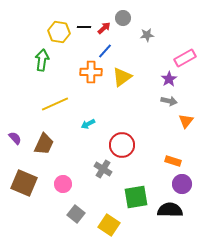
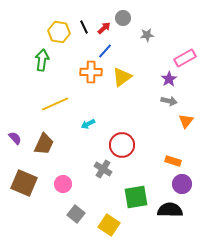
black line: rotated 64 degrees clockwise
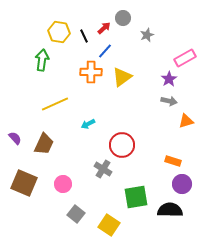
black line: moved 9 px down
gray star: rotated 16 degrees counterclockwise
orange triangle: rotated 35 degrees clockwise
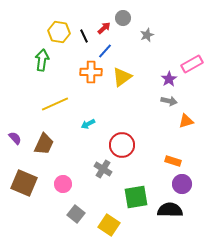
pink rectangle: moved 7 px right, 6 px down
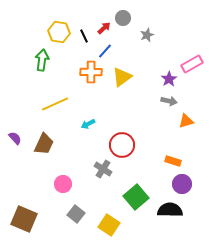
brown square: moved 36 px down
green square: rotated 30 degrees counterclockwise
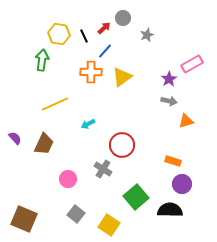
yellow hexagon: moved 2 px down
pink circle: moved 5 px right, 5 px up
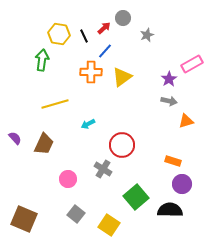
yellow line: rotated 8 degrees clockwise
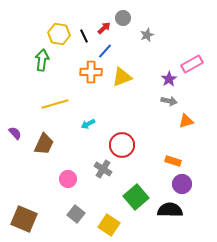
yellow triangle: rotated 15 degrees clockwise
purple semicircle: moved 5 px up
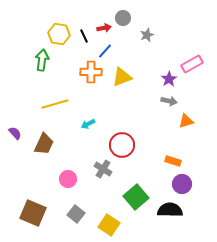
red arrow: rotated 32 degrees clockwise
brown square: moved 9 px right, 6 px up
